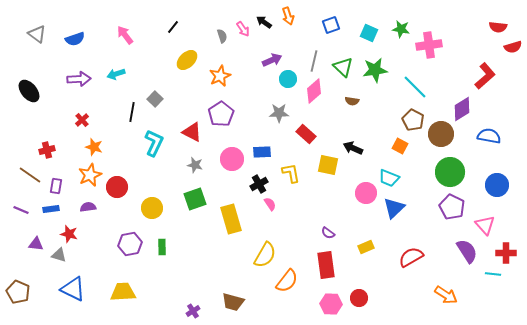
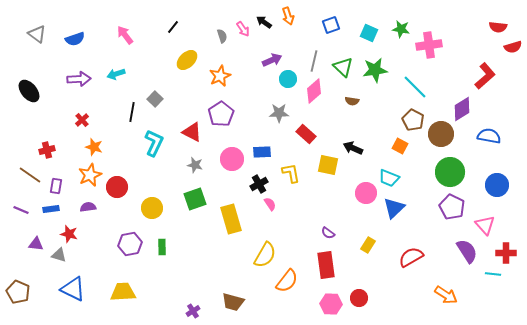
yellow rectangle at (366, 247): moved 2 px right, 2 px up; rotated 35 degrees counterclockwise
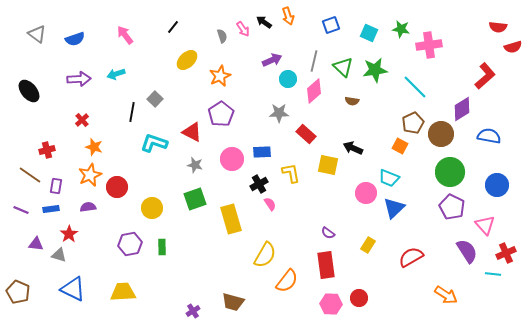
brown pentagon at (413, 120): moved 3 px down; rotated 20 degrees clockwise
cyan L-shape at (154, 143): rotated 96 degrees counterclockwise
red star at (69, 234): rotated 24 degrees clockwise
red cross at (506, 253): rotated 24 degrees counterclockwise
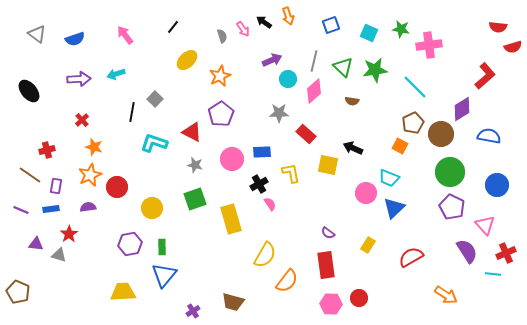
blue triangle at (73, 289): moved 91 px right, 14 px up; rotated 44 degrees clockwise
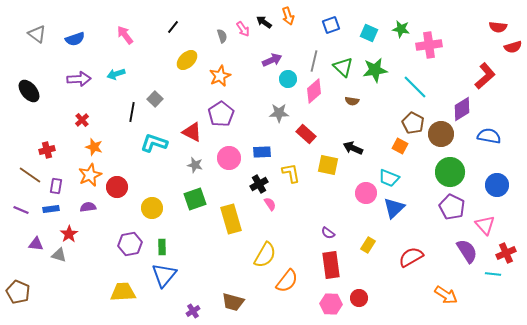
brown pentagon at (413, 123): rotated 20 degrees counterclockwise
pink circle at (232, 159): moved 3 px left, 1 px up
red rectangle at (326, 265): moved 5 px right
